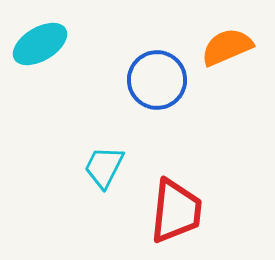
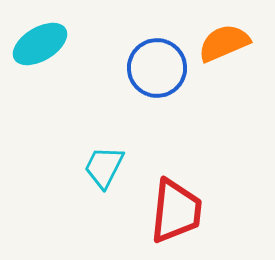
orange semicircle: moved 3 px left, 4 px up
blue circle: moved 12 px up
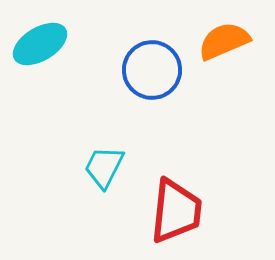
orange semicircle: moved 2 px up
blue circle: moved 5 px left, 2 px down
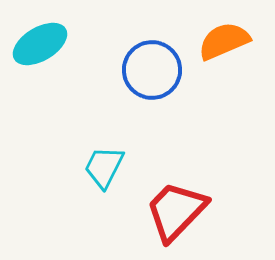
red trapezoid: rotated 142 degrees counterclockwise
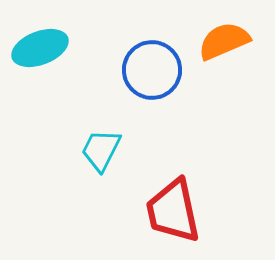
cyan ellipse: moved 4 px down; rotated 10 degrees clockwise
cyan trapezoid: moved 3 px left, 17 px up
red trapezoid: moved 3 px left; rotated 56 degrees counterclockwise
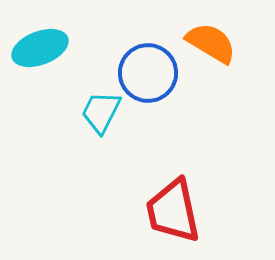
orange semicircle: moved 13 px left, 2 px down; rotated 54 degrees clockwise
blue circle: moved 4 px left, 3 px down
cyan trapezoid: moved 38 px up
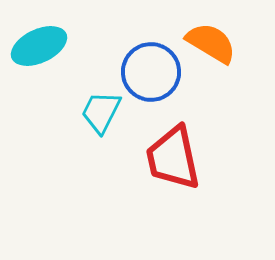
cyan ellipse: moved 1 px left, 2 px up; rotated 4 degrees counterclockwise
blue circle: moved 3 px right, 1 px up
red trapezoid: moved 53 px up
